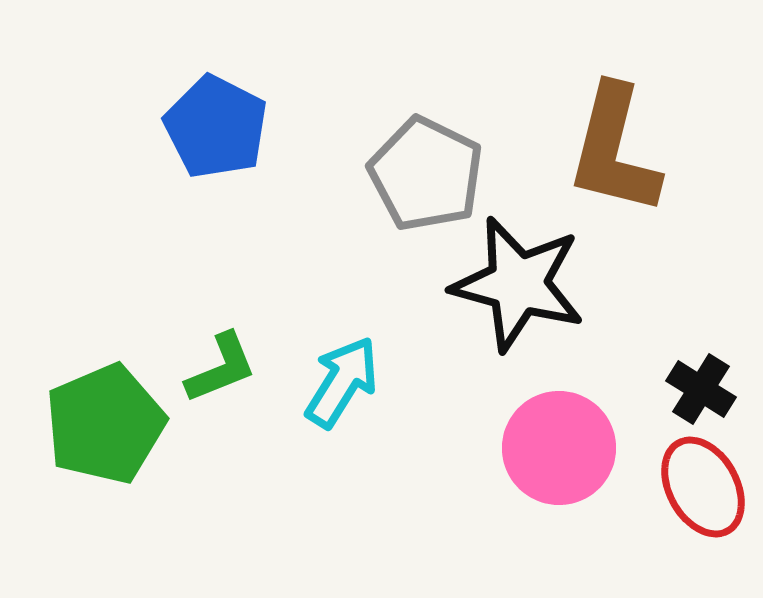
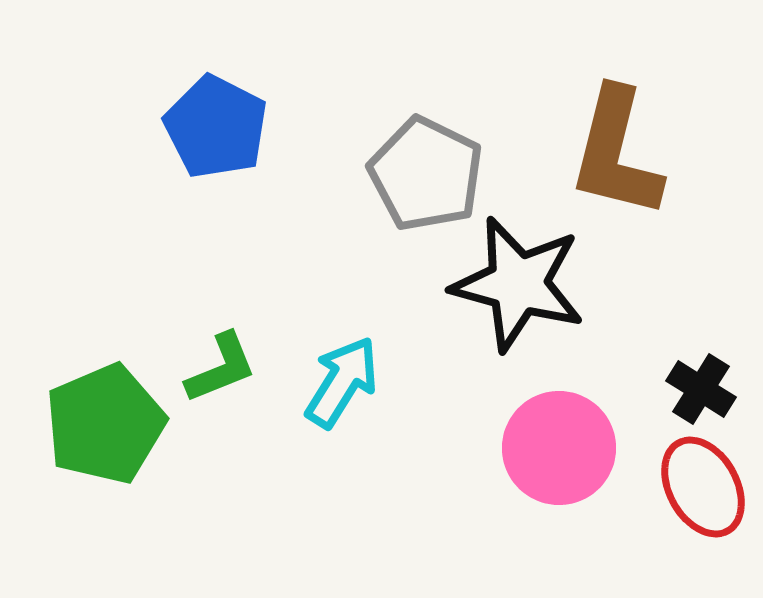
brown L-shape: moved 2 px right, 3 px down
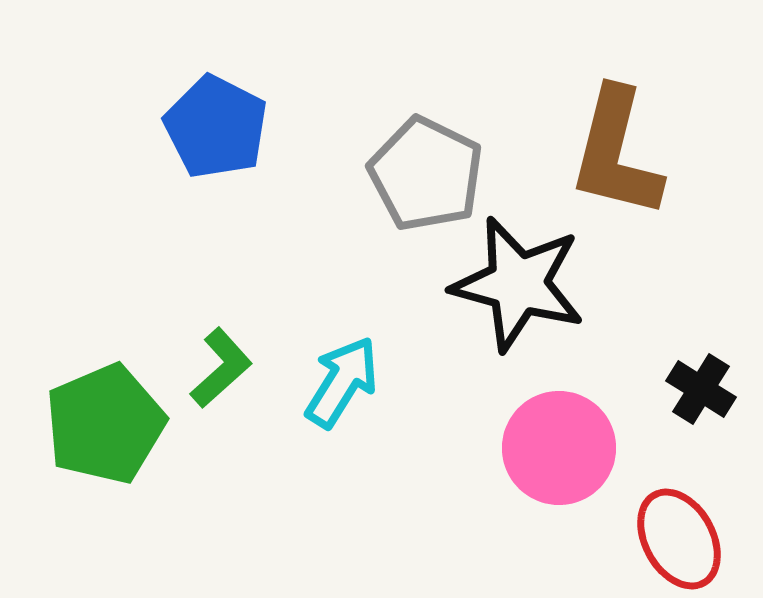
green L-shape: rotated 20 degrees counterclockwise
red ellipse: moved 24 px left, 52 px down
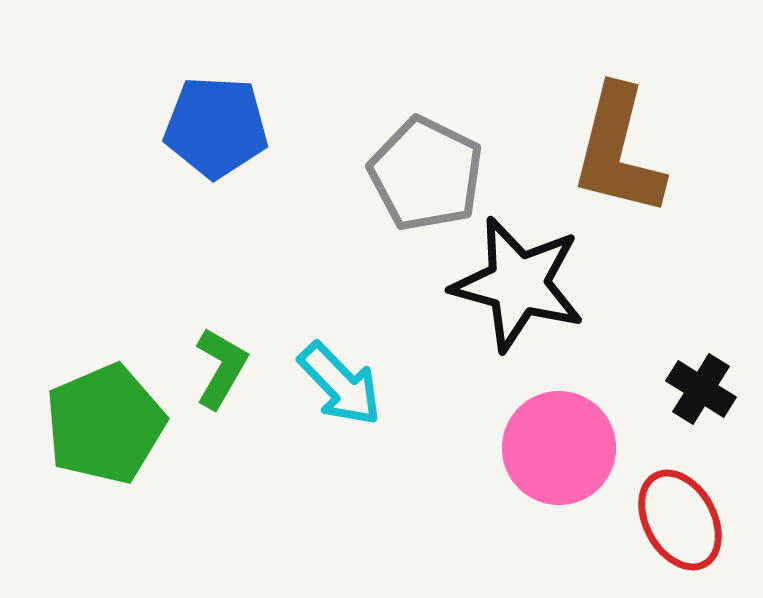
blue pentagon: rotated 24 degrees counterclockwise
brown L-shape: moved 2 px right, 2 px up
green L-shape: rotated 18 degrees counterclockwise
cyan arrow: moved 2 px left, 2 px down; rotated 104 degrees clockwise
red ellipse: moved 1 px right, 19 px up
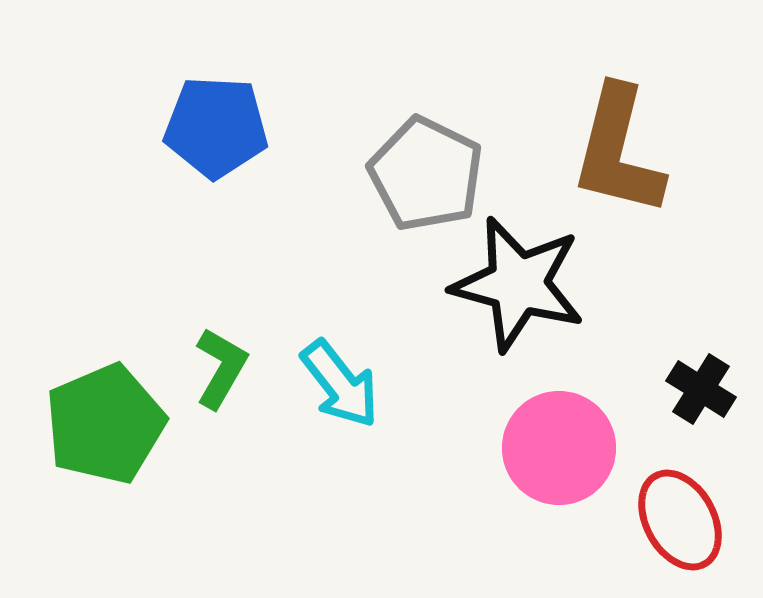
cyan arrow: rotated 6 degrees clockwise
